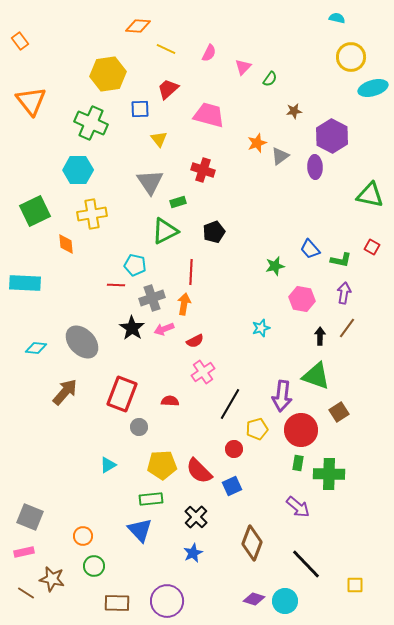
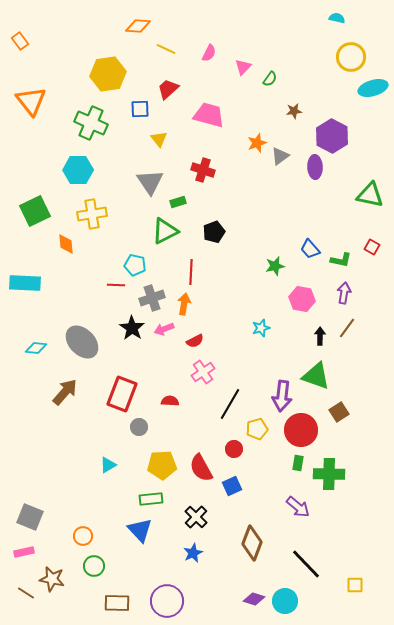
red semicircle at (199, 471): moved 2 px right, 3 px up; rotated 16 degrees clockwise
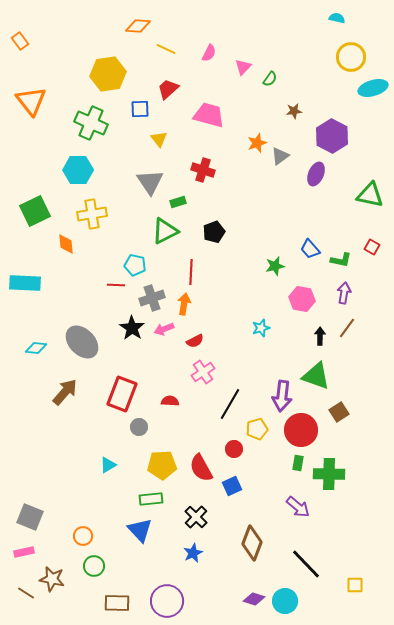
purple ellipse at (315, 167): moved 1 px right, 7 px down; rotated 25 degrees clockwise
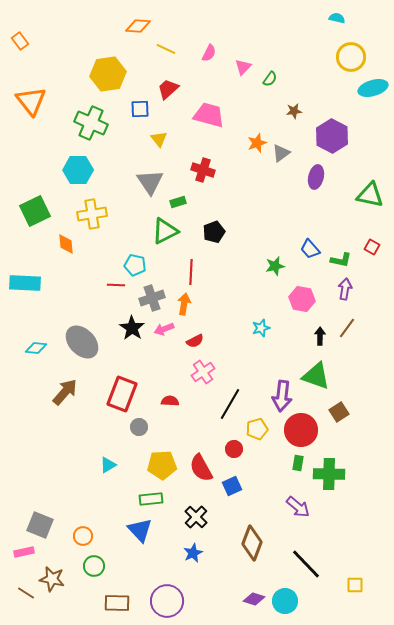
gray triangle at (280, 156): moved 1 px right, 3 px up
purple ellipse at (316, 174): moved 3 px down; rotated 10 degrees counterclockwise
purple arrow at (344, 293): moved 1 px right, 4 px up
gray square at (30, 517): moved 10 px right, 8 px down
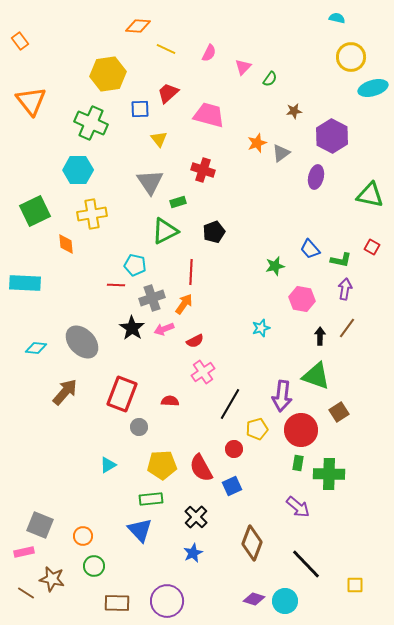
red trapezoid at (168, 89): moved 4 px down
orange arrow at (184, 304): rotated 25 degrees clockwise
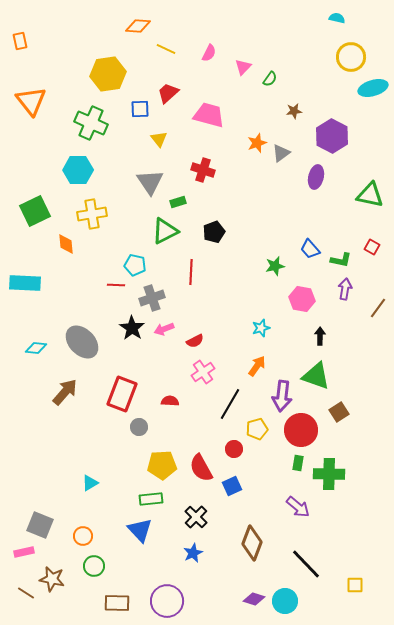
orange rectangle at (20, 41): rotated 24 degrees clockwise
orange arrow at (184, 304): moved 73 px right, 62 px down
brown line at (347, 328): moved 31 px right, 20 px up
cyan triangle at (108, 465): moved 18 px left, 18 px down
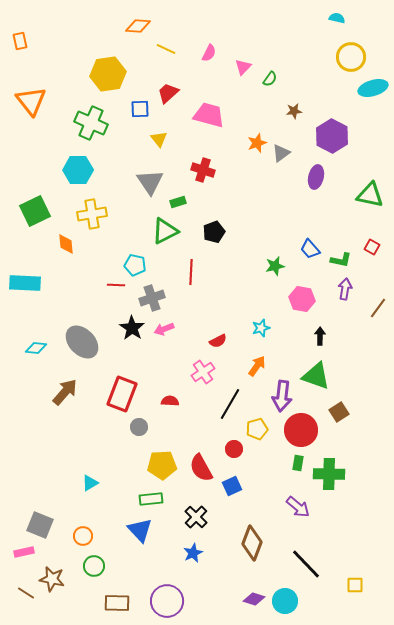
red semicircle at (195, 341): moved 23 px right
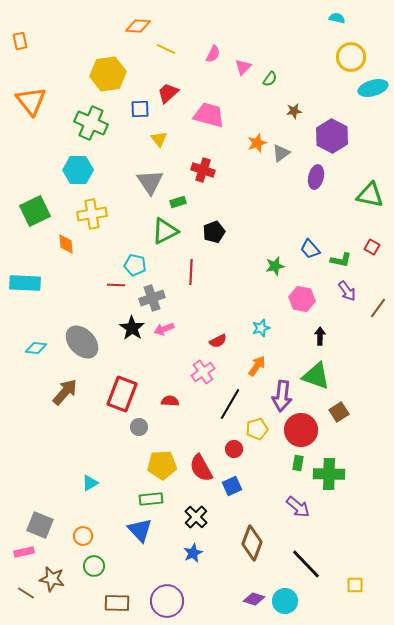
pink semicircle at (209, 53): moved 4 px right, 1 px down
purple arrow at (345, 289): moved 2 px right, 2 px down; rotated 135 degrees clockwise
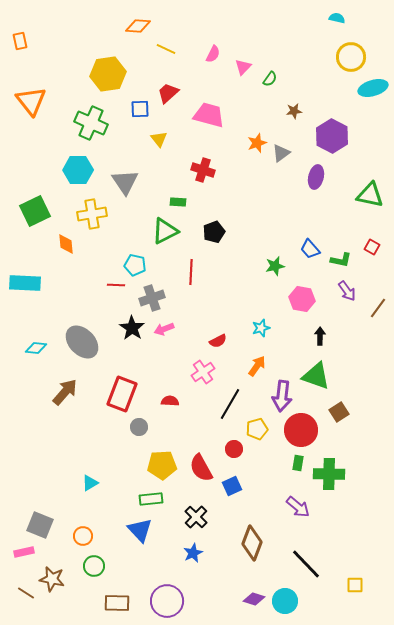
gray triangle at (150, 182): moved 25 px left
green rectangle at (178, 202): rotated 21 degrees clockwise
